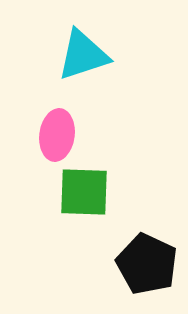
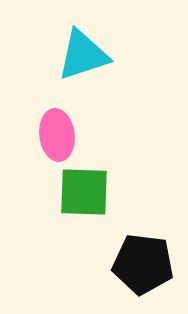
pink ellipse: rotated 15 degrees counterclockwise
black pentagon: moved 4 px left; rotated 18 degrees counterclockwise
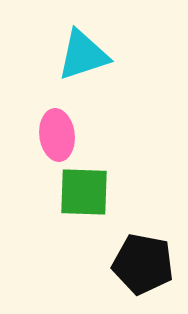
black pentagon: rotated 4 degrees clockwise
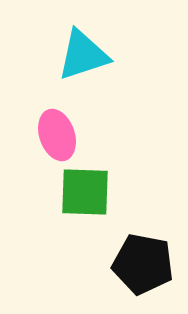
pink ellipse: rotated 12 degrees counterclockwise
green square: moved 1 px right
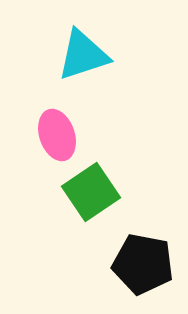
green square: moved 6 px right; rotated 36 degrees counterclockwise
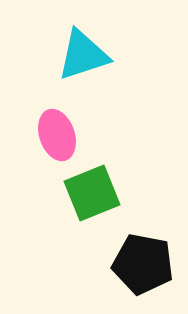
green square: moved 1 px right, 1 px down; rotated 12 degrees clockwise
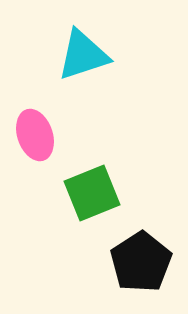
pink ellipse: moved 22 px left
black pentagon: moved 2 px left, 2 px up; rotated 28 degrees clockwise
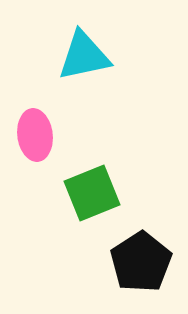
cyan triangle: moved 1 px right, 1 px down; rotated 6 degrees clockwise
pink ellipse: rotated 12 degrees clockwise
